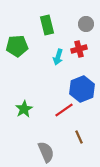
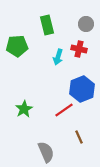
red cross: rotated 28 degrees clockwise
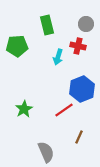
red cross: moved 1 px left, 3 px up
brown line: rotated 48 degrees clockwise
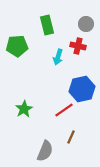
blue hexagon: rotated 10 degrees clockwise
brown line: moved 8 px left
gray semicircle: moved 1 px left, 1 px up; rotated 45 degrees clockwise
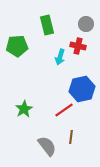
cyan arrow: moved 2 px right
brown line: rotated 16 degrees counterclockwise
gray semicircle: moved 2 px right, 5 px up; rotated 60 degrees counterclockwise
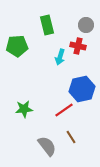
gray circle: moved 1 px down
green star: rotated 24 degrees clockwise
brown line: rotated 40 degrees counterclockwise
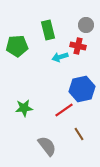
green rectangle: moved 1 px right, 5 px down
cyan arrow: rotated 56 degrees clockwise
green star: moved 1 px up
brown line: moved 8 px right, 3 px up
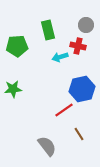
green star: moved 11 px left, 19 px up
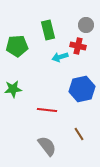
red line: moved 17 px left; rotated 42 degrees clockwise
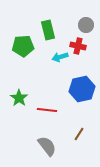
green pentagon: moved 6 px right
green star: moved 6 px right, 9 px down; rotated 30 degrees counterclockwise
brown line: rotated 64 degrees clockwise
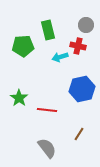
gray semicircle: moved 2 px down
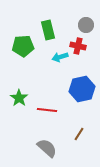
gray semicircle: rotated 10 degrees counterclockwise
